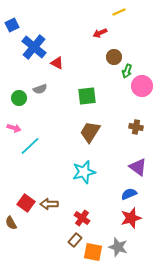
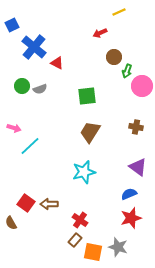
green circle: moved 3 px right, 12 px up
red cross: moved 2 px left, 2 px down
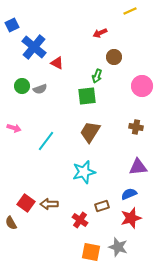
yellow line: moved 11 px right, 1 px up
green arrow: moved 30 px left, 5 px down
cyan line: moved 16 px right, 5 px up; rotated 10 degrees counterclockwise
purple triangle: rotated 42 degrees counterclockwise
brown rectangle: moved 27 px right, 34 px up; rotated 32 degrees clockwise
orange square: moved 2 px left
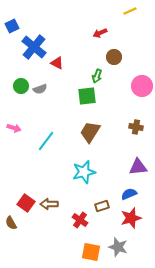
blue square: moved 1 px down
green circle: moved 1 px left
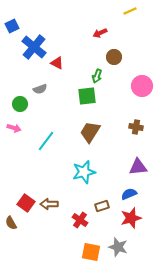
green circle: moved 1 px left, 18 px down
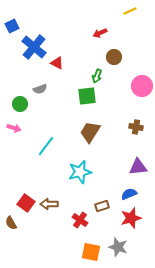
cyan line: moved 5 px down
cyan star: moved 4 px left
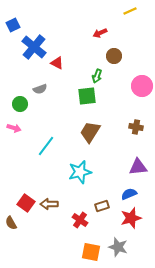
blue square: moved 1 px right, 1 px up
brown circle: moved 1 px up
